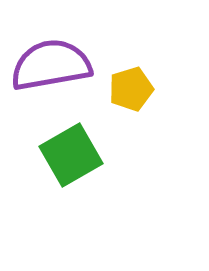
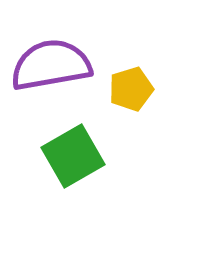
green square: moved 2 px right, 1 px down
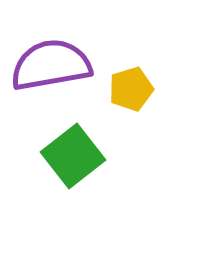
green square: rotated 8 degrees counterclockwise
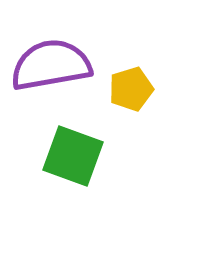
green square: rotated 32 degrees counterclockwise
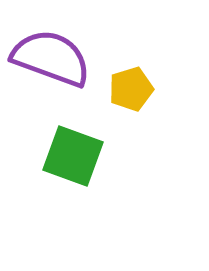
purple semicircle: moved 7 px up; rotated 30 degrees clockwise
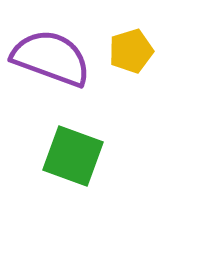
yellow pentagon: moved 38 px up
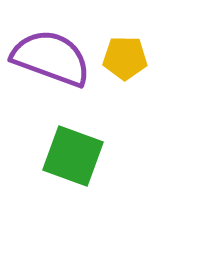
yellow pentagon: moved 6 px left, 7 px down; rotated 18 degrees clockwise
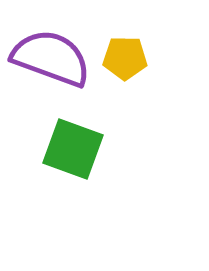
green square: moved 7 px up
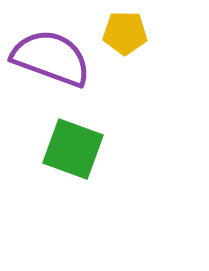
yellow pentagon: moved 25 px up
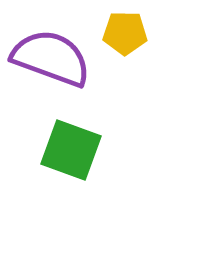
green square: moved 2 px left, 1 px down
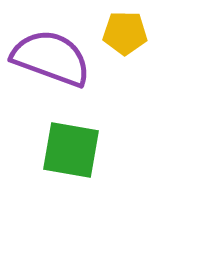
green square: rotated 10 degrees counterclockwise
